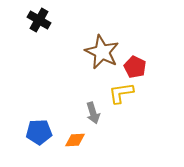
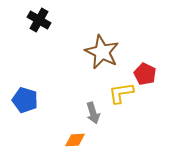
red pentagon: moved 10 px right, 7 px down
blue pentagon: moved 14 px left, 32 px up; rotated 20 degrees clockwise
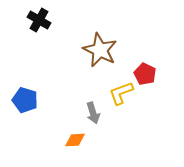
brown star: moved 2 px left, 2 px up
yellow L-shape: rotated 12 degrees counterclockwise
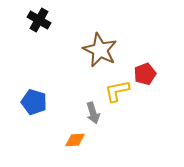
red pentagon: rotated 25 degrees clockwise
yellow L-shape: moved 4 px left, 2 px up; rotated 8 degrees clockwise
blue pentagon: moved 9 px right, 2 px down
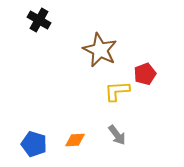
yellow L-shape: rotated 8 degrees clockwise
blue pentagon: moved 42 px down
gray arrow: moved 24 px right, 22 px down; rotated 20 degrees counterclockwise
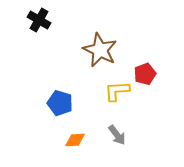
blue pentagon: moved 26 px right, 41 px up
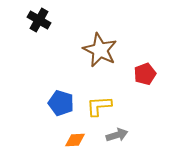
yellow L-shape: moved 18 px left, 15 px down
blue pentagon: moved 1 px right
gray arrow: rotated 70 degrees counterclockwise
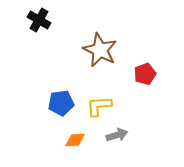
blue pentagon: rotated 25 degrees counterclockwise
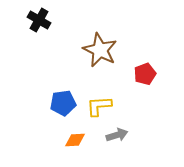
blue pentagon: moved 2 px right
